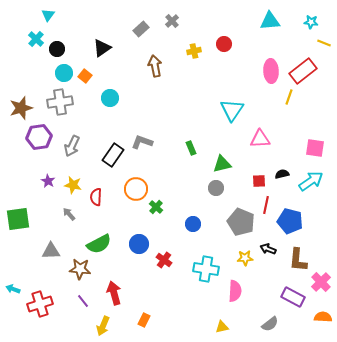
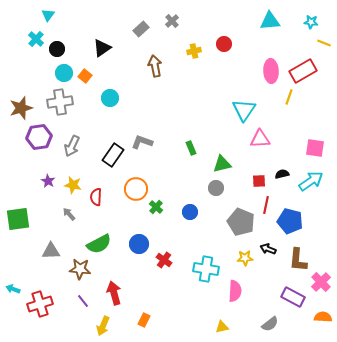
red rectangle at (303, 71): rotated 8 degrees clockwise
cyan triangle at (232, 110): moved 12 px right
blue circle at (193, 224): moved 3 px left, 12 px up
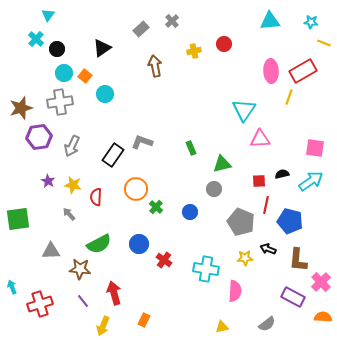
cyan circle at (110, 98): moved 5 px left, 4 px up
gray circle at (216, 188): moved 2 px left, 1 px down
cyan arrow at (13, 289): moved 1 px left, 2 px up; rotated 48 degrees clockwise
gray semicircle at (270, 324): moved 3 px left
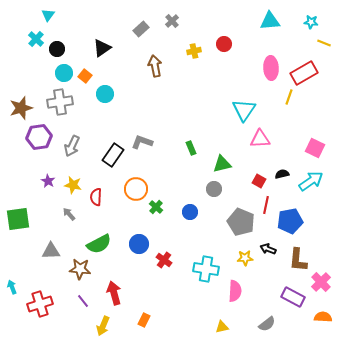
pink ellipse at (271, 71): moved 3 px up
red rectangle at (303, 71): moved 1 px right, 2 px down
pink square at (315, 148): rotated 18 degrees clockwise
red square at (259, 181): rotated 32 degrees clockwise
blue pentagon at (290, 221): rotated 25 degrees counterclockwise
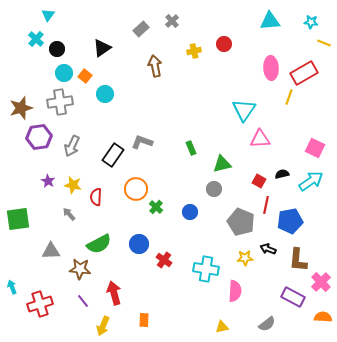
orange rectangle at (144, 320): rotated 24 degrees counterclockwise
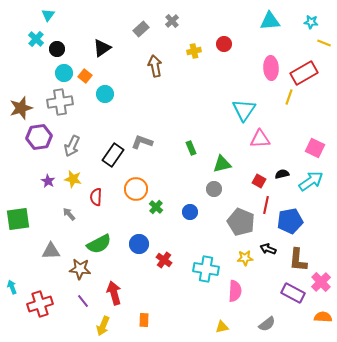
yellow star at (73, 185): moved 6 px up
purple rectangle at (293, 297): moved 4 px up
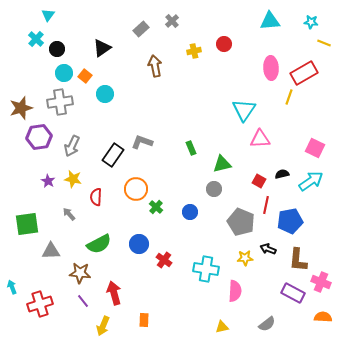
green square at (18, 219): moved 9 px right, 5 px down
brown star at (80, 269): moved 4 px down
pink cross at (321, 282): rotated 24 degrees counterclockwise
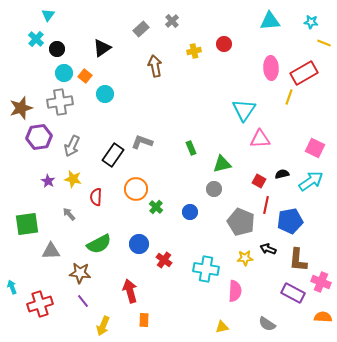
red arrow at (114, 293): moved 16 px right, 2 px up
gray semicircle at (267, 324): rotated 72 degrees clockwise
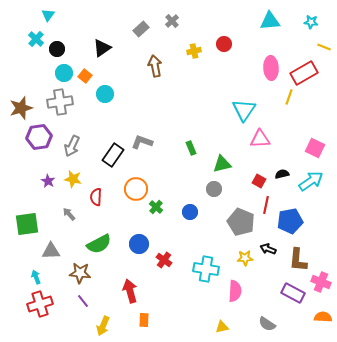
yellow line at (324, 43): moved 4 px down
cyan arrow at (12, 287): moved 24 px right, 10 px up
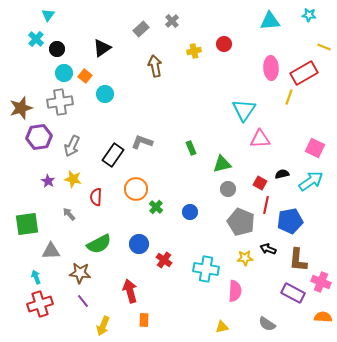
cyan star at (311, 22): moved 2 px left, 7 px up
red square at (259, 181): moved 1 px right, 2 px down
gray circle at (214, 189): moved 14 px right
